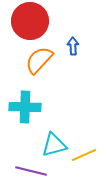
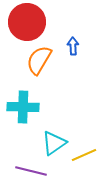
red circle: moved 3 px left, 1 px down
orange semicircle: rotated 12 degrees counterclockwise
cyan cross: moved 2 px left
cyan triangle: moved 2 px up; rotated 20 degrees counterclockwise
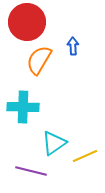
yellow line: moved 1 px right, 1 px down
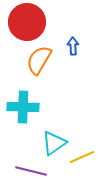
yellow line: moved 3 px left, 1 px down
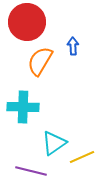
orange semicircle: moved 1 px right, 1 px down
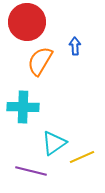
blue arrow: moved 2 px right
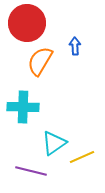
red circle: moved 1 px down
